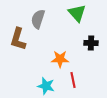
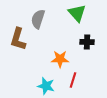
black cross: moved 4 px left, 1 px up
red line: rotated 28 degrees clockwise
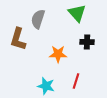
orange star: moved 2 px left, 5 px up
red line: moved 3 px right, 1 px down
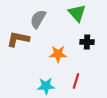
gray semicircle: rotated 12 degrees clockwise
brown L-shape: rotated 85 degrees clockwise
cyan star: rotated 18 degrees counterclockwise
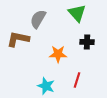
red line: moved 1 px right, 1 px up
cyan star: rotated 24 degrees clockwise
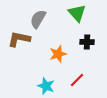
brown L-shape: moved 1 px right
orange star: rotated 18 degrees counterclockwise
red line: rotated 28 degrees clockwise
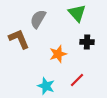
brown L-shape: rotated 55 degrees clockwise
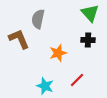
green triangle: moved 13 px right
gray semicircle: rotated 18 degrees counterclockwise
black cross: moved 1 px right, 2 px up
orange star: moved 1 px up
cyan star: moved 1 px left
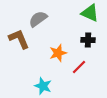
green triangle: rotated 24 degrees counterclockwise
gray semicircle: rotated 42 degrees clockwise
red line: moved 2 px right, 13 px up
cyan star: moved 2 px left
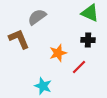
gray semicircle: moved 1 px left, 2 px up
